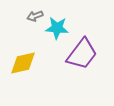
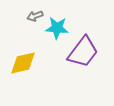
purple trapezoid: moved 1 px right, 2 px up
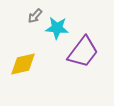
gray arrow: rotated 28 degrees counterclockwise
yellow diamond: moved 1 px down
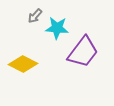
yellow diamond: rotated 40 degrees clockwise
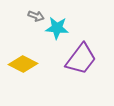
gray arrow: moved 1 px right; rotated 112 degrees counterclockwise
purple trapezoid: moved 2 px left, 7 px down
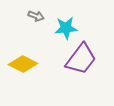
cyan star: moved 9 px right; rotated 10 degrees counterclockwise
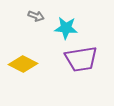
cyan star: rotated 10 degrees clockwise
purple trapezoid: rotated 44 degrees clockwise
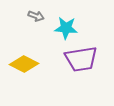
yellow diamond: moved 1 px right
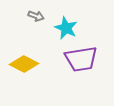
cyan star: rotated 20 degrees clockwise
